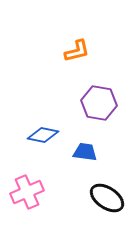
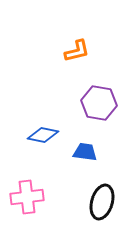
pink cross: moved 5 px down; rotated 16 degrees clockwise
black ellipse: moved 5 px left, 4 px down; rotated 72 degrees clockwise
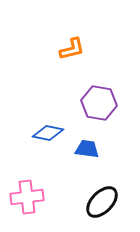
orange L-shape: moved 5 px left, 2 px up
blue diamond: moved 5 px right, 2 px up
blue trapezoid: moved 2 px right, 3 px up
black ellipse: rotated 28 degrees clockwise
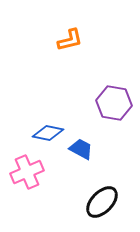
orange L-shape: moved 2 px left, 9 px up
purple hexagon: moved 15 px right
blue trapezoid: moved 6 px left; rotated 20 degrees clockwise
pink cross: moved 25 px up; rotated 16 degrees counterclockwise
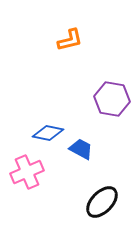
purple hexagon: moved 2 px left, 4 px up
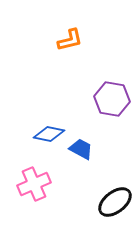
blue diamond: moved 1 px right, 1 px down
pink cross: moved 7 px right, 12 px down
black ellipse: moved 13 px right; rotated 8 degrees clockwise
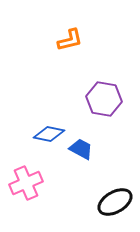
purple hexagon: moved 8 px left
pink cross: moved 8 px left, 1 px up
black ellipse: rotated 8 degrees clockwise
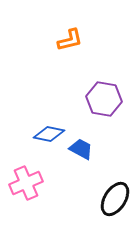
black ellipse: moved 3 px up; rotated 28 degrees counterclockwise
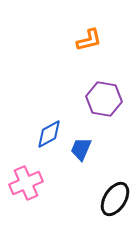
orange L-shape: moved 19 px right
blue diamond: rotated 40 degrees counterclockwise
blue trapezoid: rotated 95 degrees counterclockwise
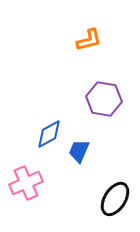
blue trapezoid: moved 2 px left, 2 px down
